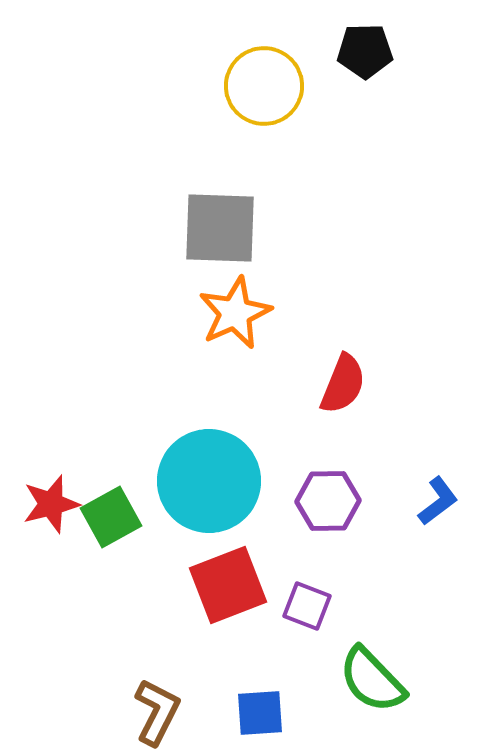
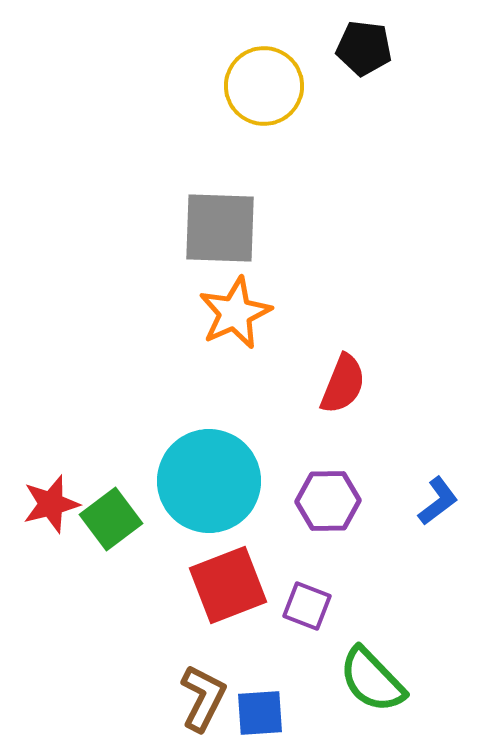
black pentagon: moved 1 px left, 3 px up; rotated 8 degrees clockwise
green square: moved 2 px down; rotated 8 degrees counterclockwise
brown L-shape: moved 46 px right, 14 px up
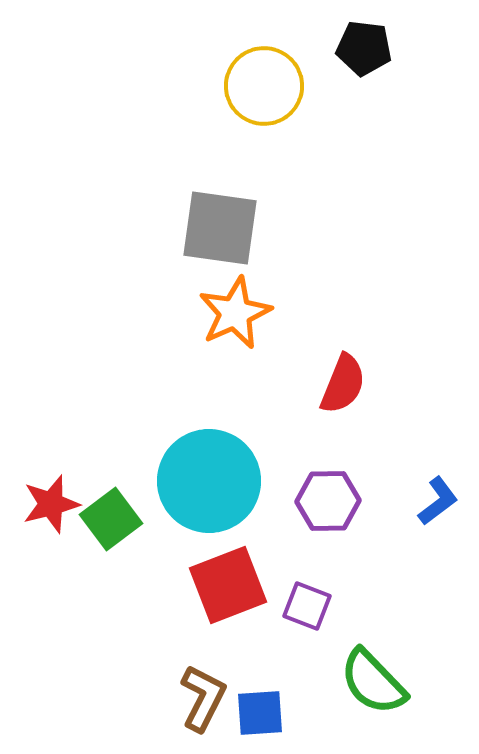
gray square: rotated 6 degrees clockwise
green semicircle: moved 1 px right, 2 px down
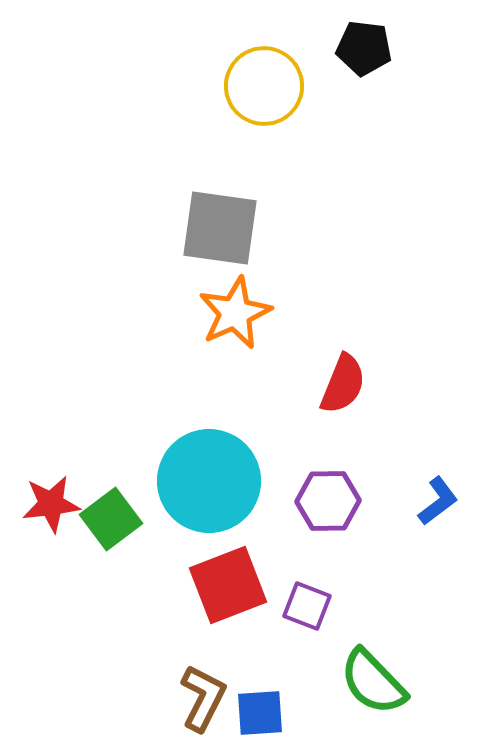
red star: rotated 8 degrees clockwise
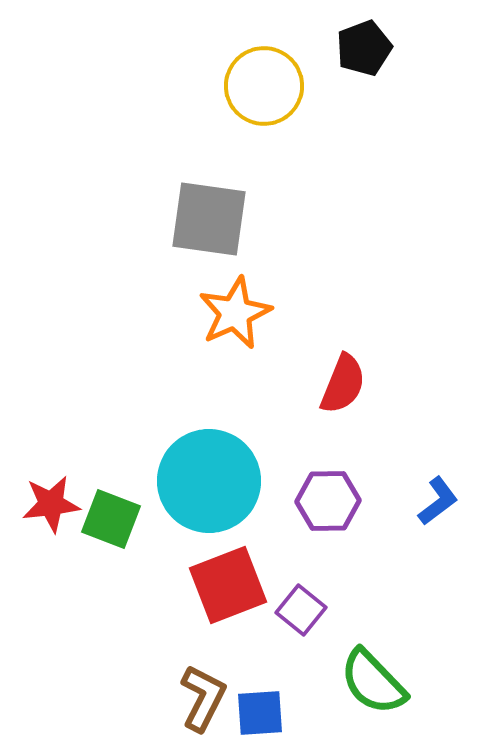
black pentagon: rotated 28 degrees counterclockwise
gray square: moved 11 px left, 9 px up
green square: rotated 32 degrees counterclockwise
purple square: moved 6 px left, 4 px down; rotated 18 degrees clockwise
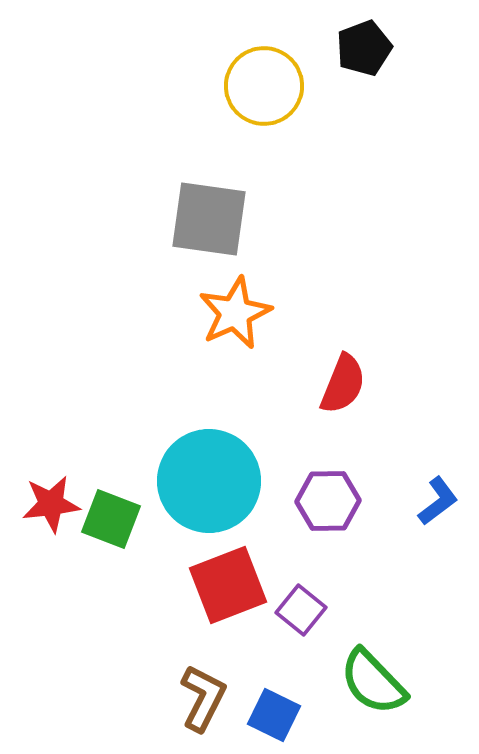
blue square: moved 14 px right, 2 px down; rotated 30 degrees clockwise
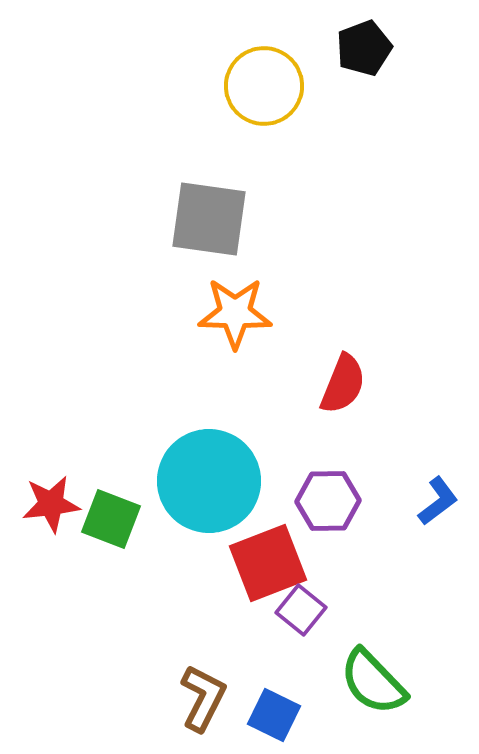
orange star: rotated 26 degrees clockwise
red square: moved 40 px right, 22 px up
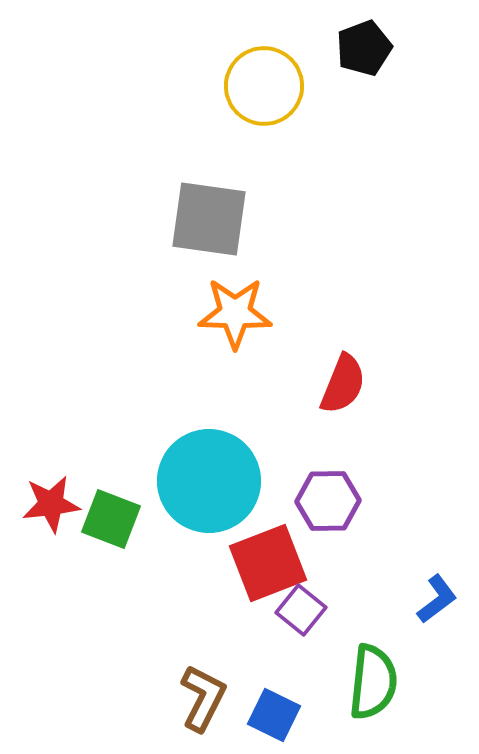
blue L-shape: moved 1 px left, 98 px down
green semicircle: rotated 130 degrees counterclockwise
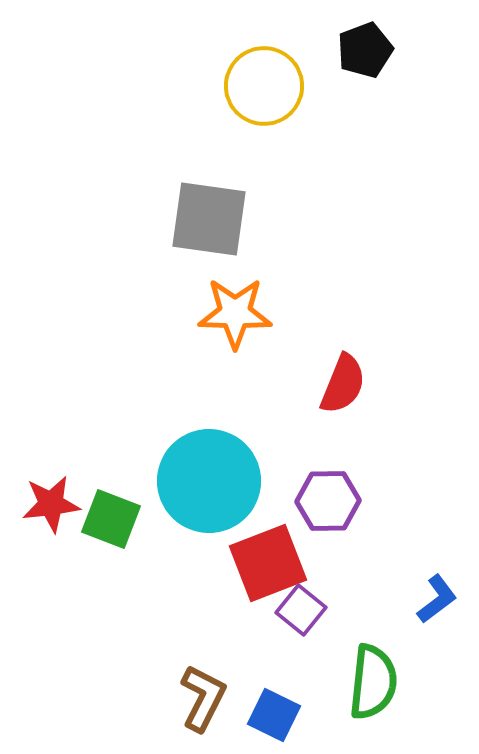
black pentagon: moved 1 px right, 2 px down
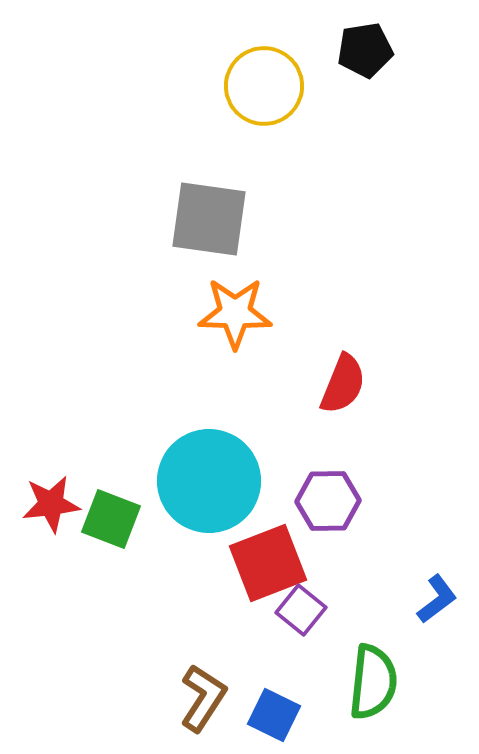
black pentagon: rotated 12 degrees clockwise
brown L-shape: rotated 6 degrees clockwise
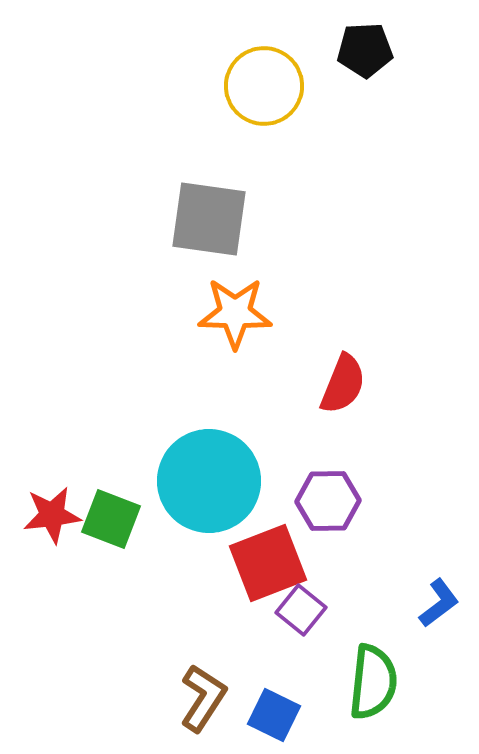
black pentagon: rotated 6 degrees clockwise
red star: moved 1 px right, 11 px down
blue L-shape: moved 2 px right, 4 px down
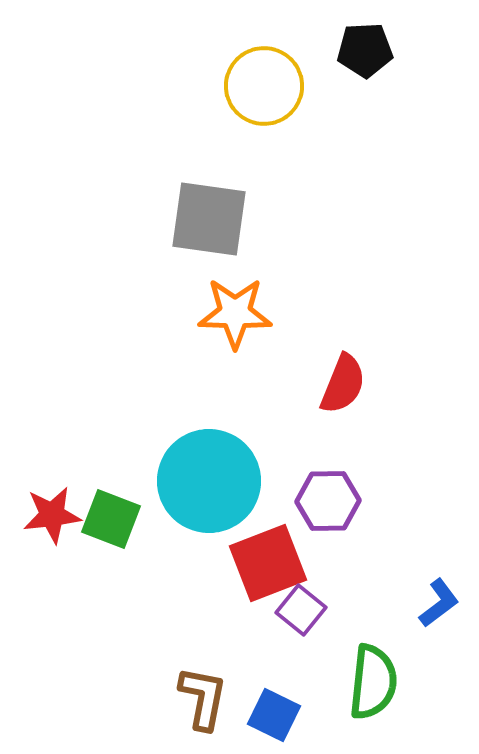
brown L-shape: rotated 22 degrees counterclockwise
